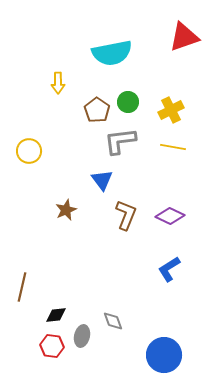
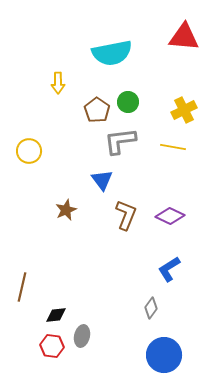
red triangle: rotated 24 degrees clockwise
yellow cross: moved 13 px right
gray diamond: moved 38 px right, 13 px up; rotated 55 degrees clockwise
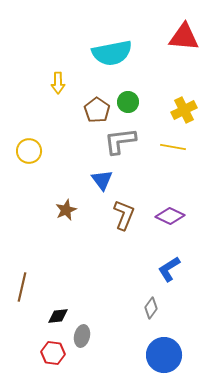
brown L-shape: moved 2 px left
black diamond: moved 2 px right, 1 px down
red hexagon: moved 1 px right, 7 px down
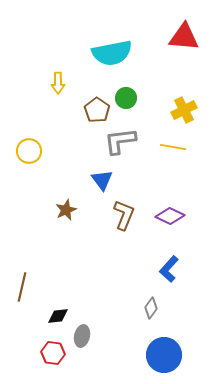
green circle: moved 2 px left, 4 px up
blue L-shape: rotated 16 degrees counterclockwise
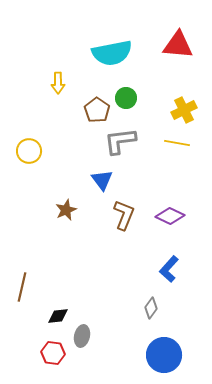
red triangle: moved 6 px left, 8 px down
yellow line: moved 4 px right, 4 px up
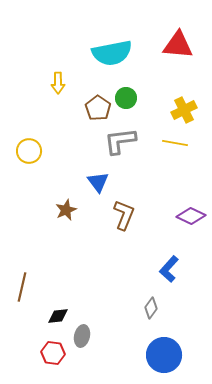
brown pentagon: moved 1 px right, 2 px up
yellow line: moved 2 px left
blue triangle: moved 4 px left, 2 px down
purple diamond: moved 21 px right
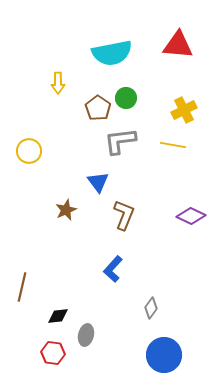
yellow line: moved 2 px left, 2 px down
blue L-shape: moved 56 px left
gray ellipse: moved 4 px right, 1 px up
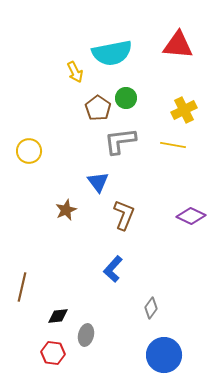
yellow arrow: moved 17 px right, 11 px up; rotated 25 degrees counterclockwise
